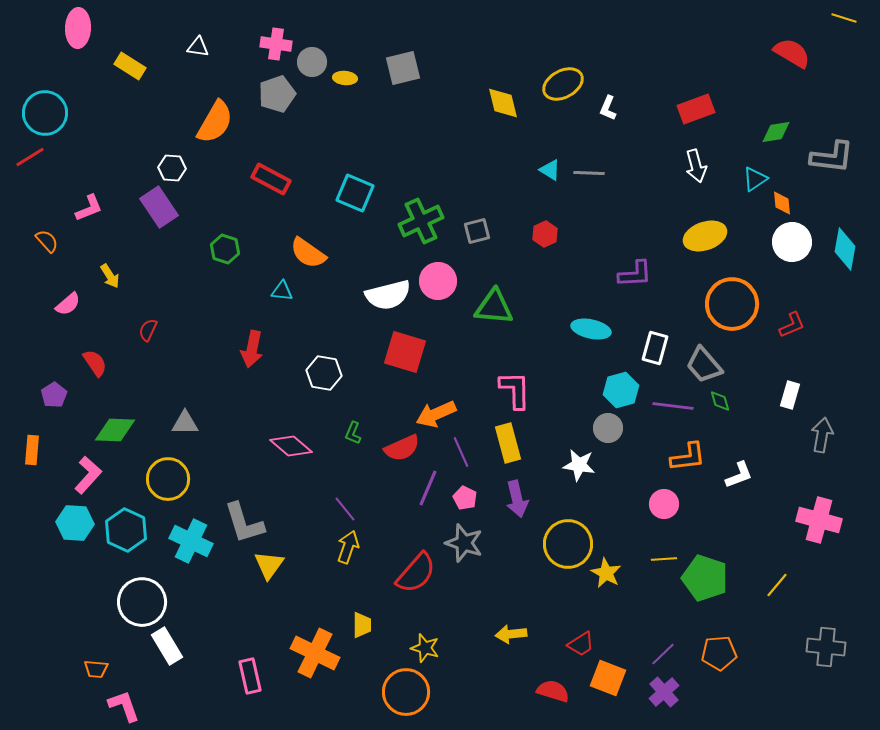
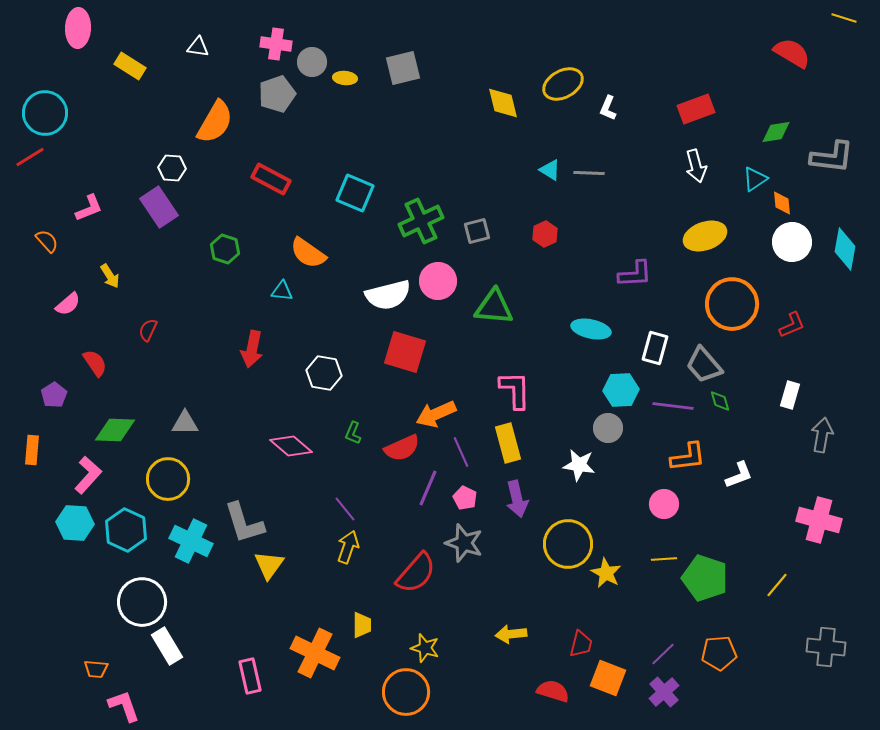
cyan hexagon at (621, 390): rotated 12 degrees clockwise
red trapezoid at (581, 644): rotated 44 degrees counterclockwise
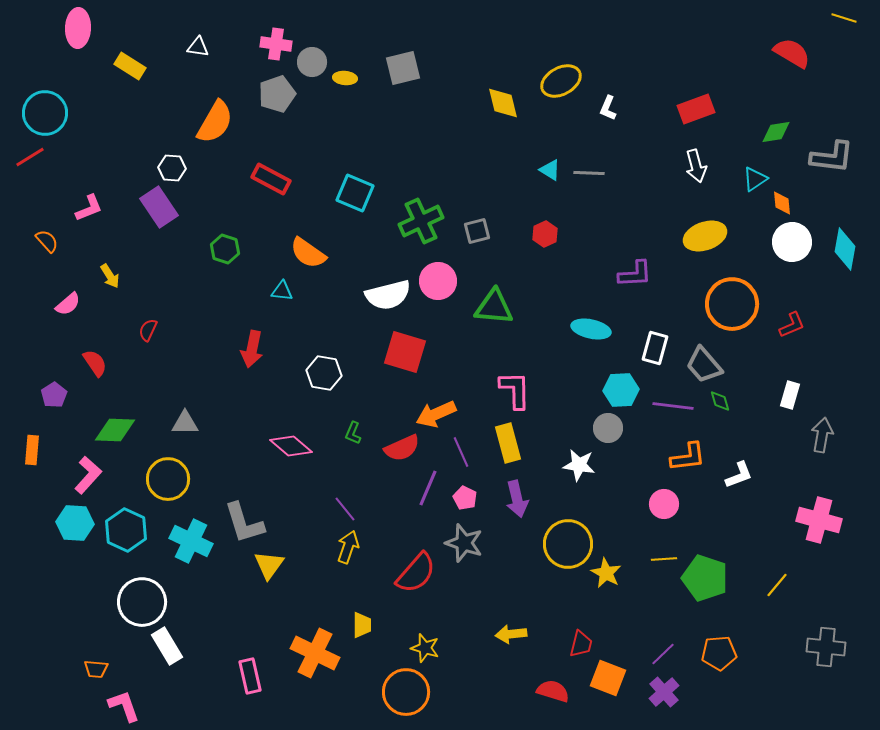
yellow ellipse at (563, 84): moved 2 px left, 3 px up
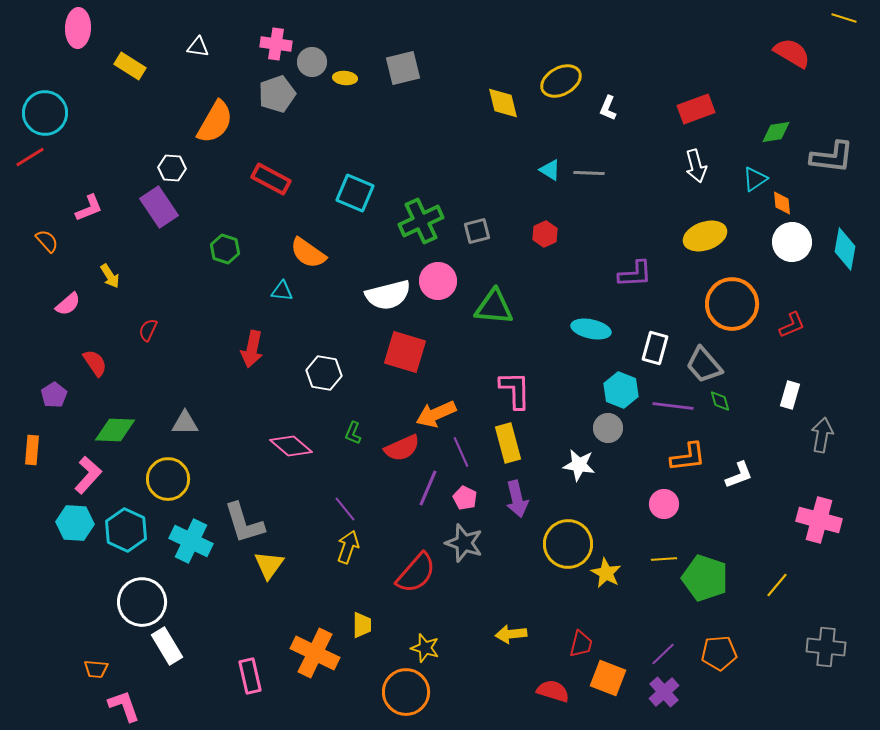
cyan hexagon at (621, 390): rotated 24 degrees clockwise
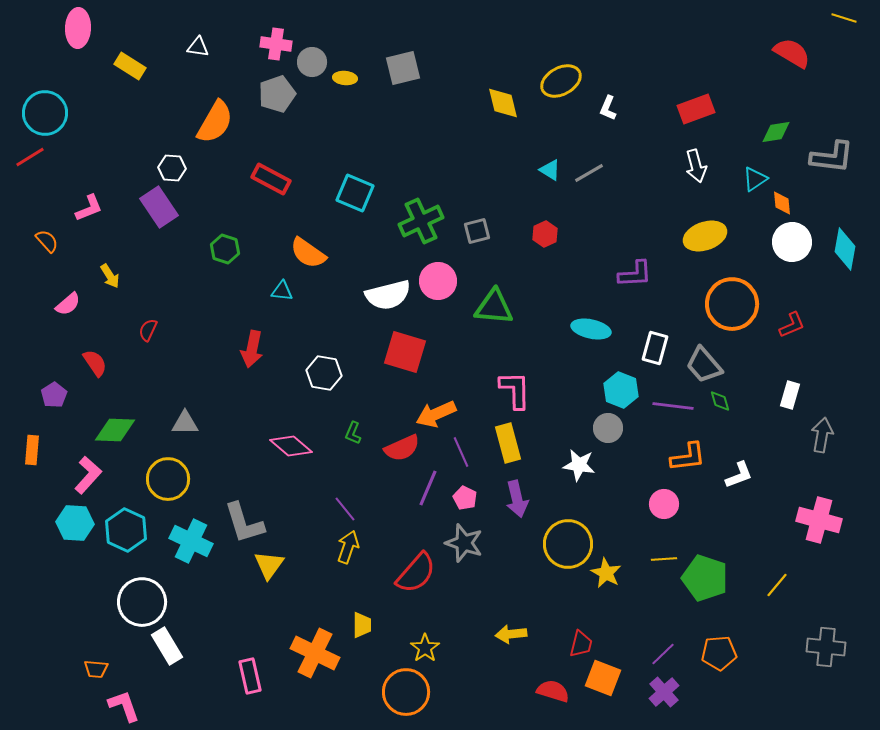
gray line at (589, 173): rotated 32 degrees counterclockwise
yellow star at (425, 648): rotated 20 degrees clockwise
orange square at (608, 678): moved 5 px left
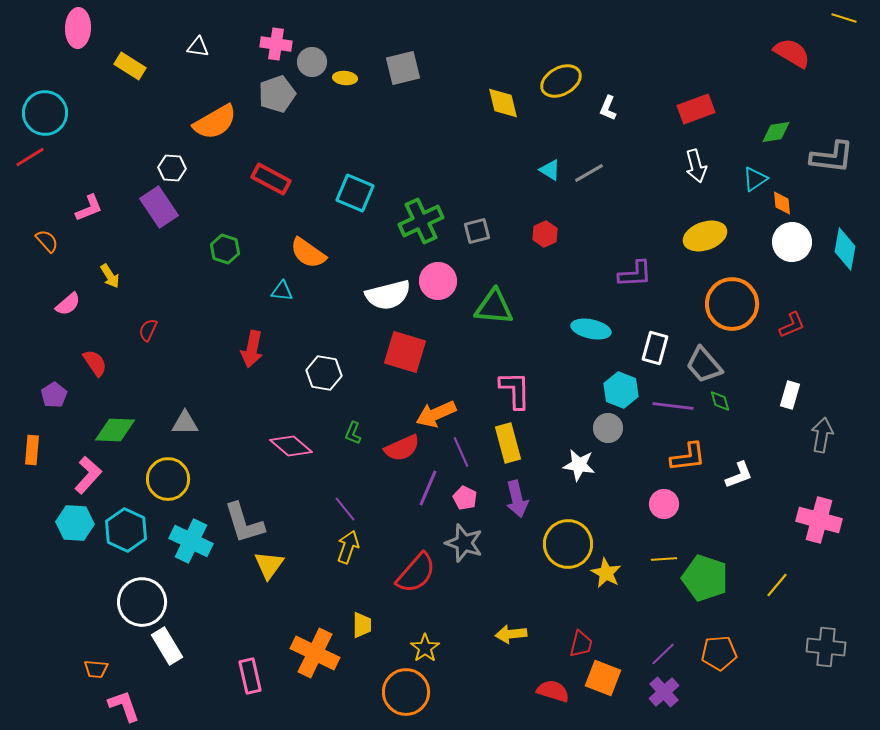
orange semicircle at (215, 122): rotated 30 degrees clockwise
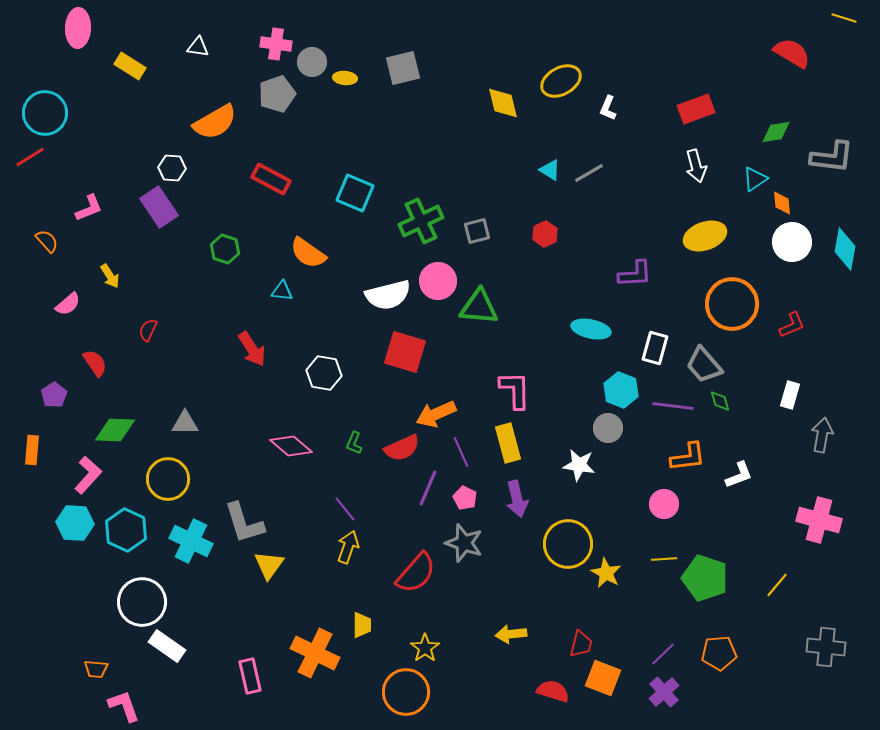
green triangle at (494, 307): moved 15 px left
red arrow at (252, 349): rotated 45 degrees counterclockwise
green L-shape at (353, 433): moved 1 px right, 10 px down
white rectangle at (167, 646): rotated 24 degrees counterclockwise
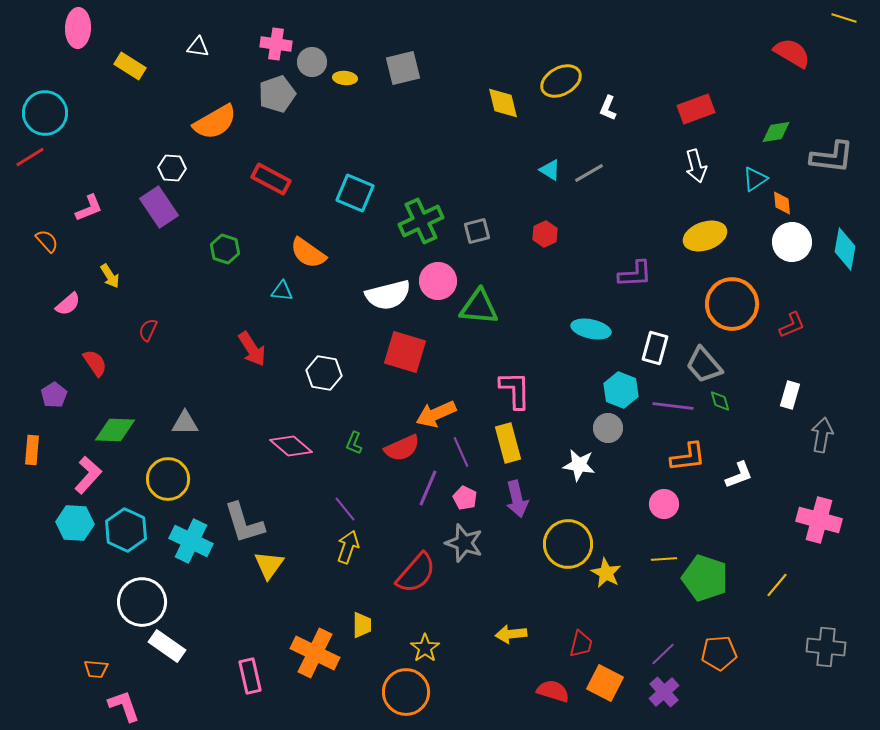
orange square at (603, 678): moved 2 px right, 5 px down; rotated 6 degrees clockwise
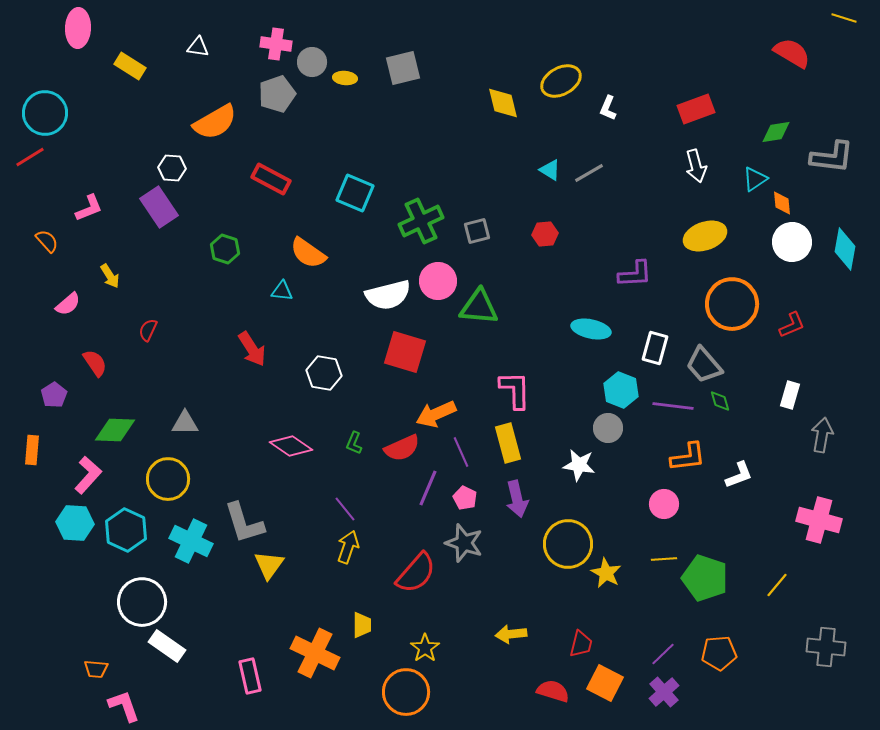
red hexagon at (545, 234): rotated 20 degrees clockwise
pink diamond at (291, 446): rotated 6 degrees counterclockwise
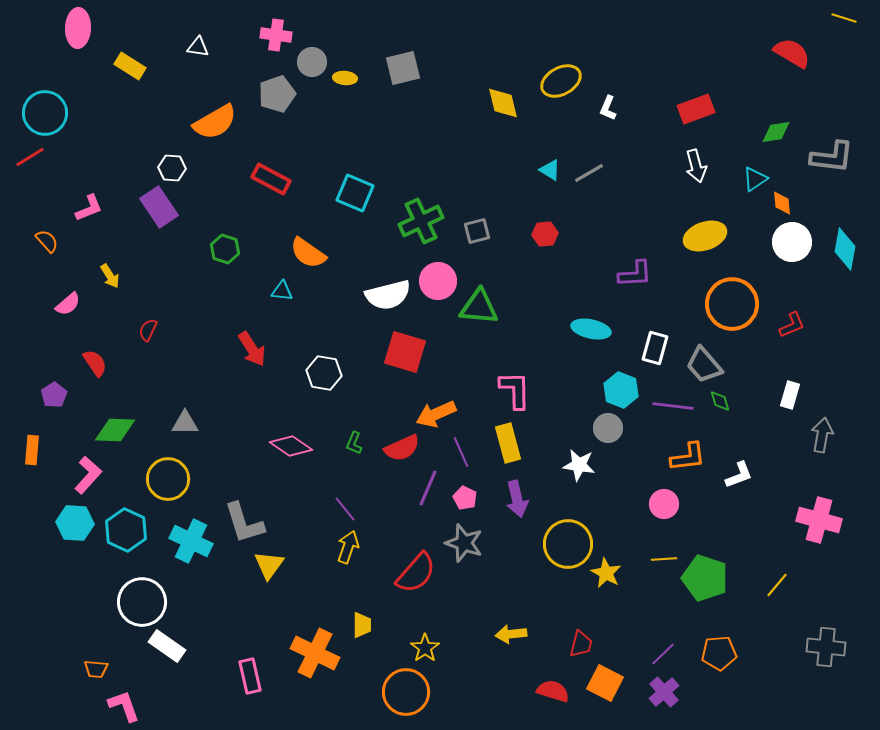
pink cross at (276, 44): moved 9 px up
